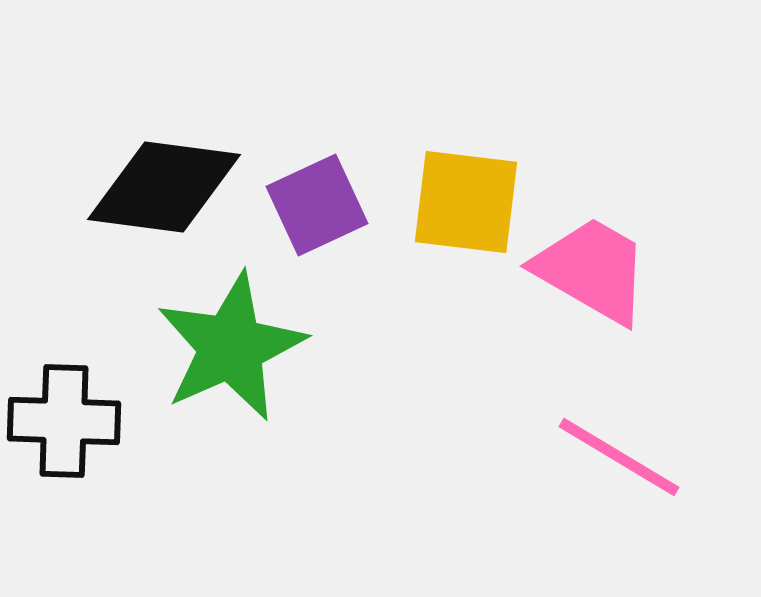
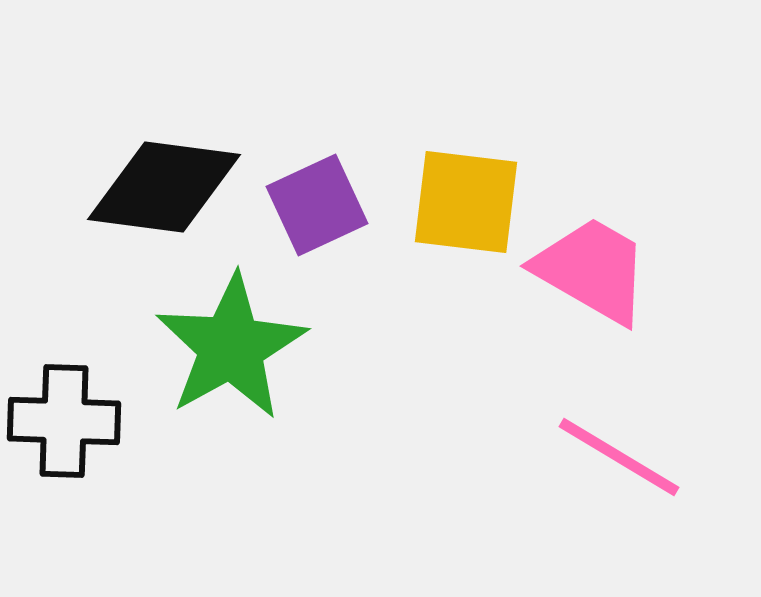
green star: rotated 5 degrees counterclockwise
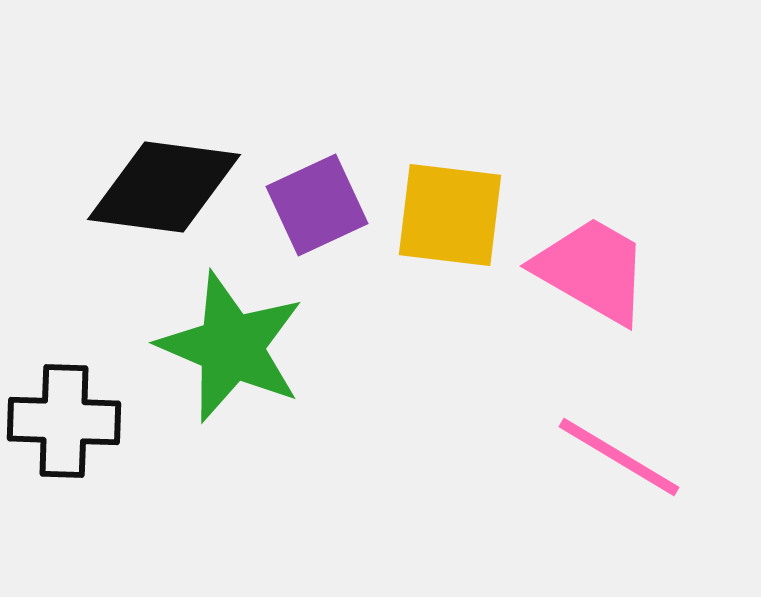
yellow square: moved 16 px left, 13 px down
green star: rotated 20 degrees counterclockwise
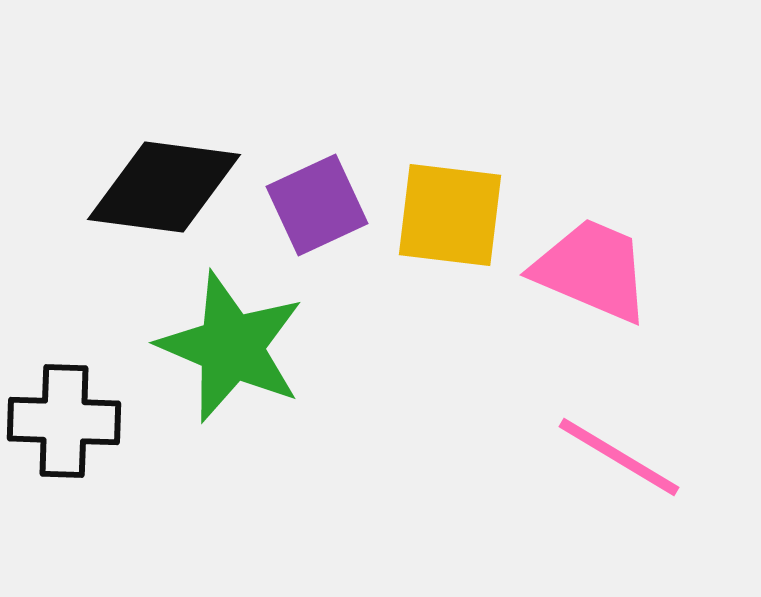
pink trapezoid: rotated 7 degrees counterclockwise
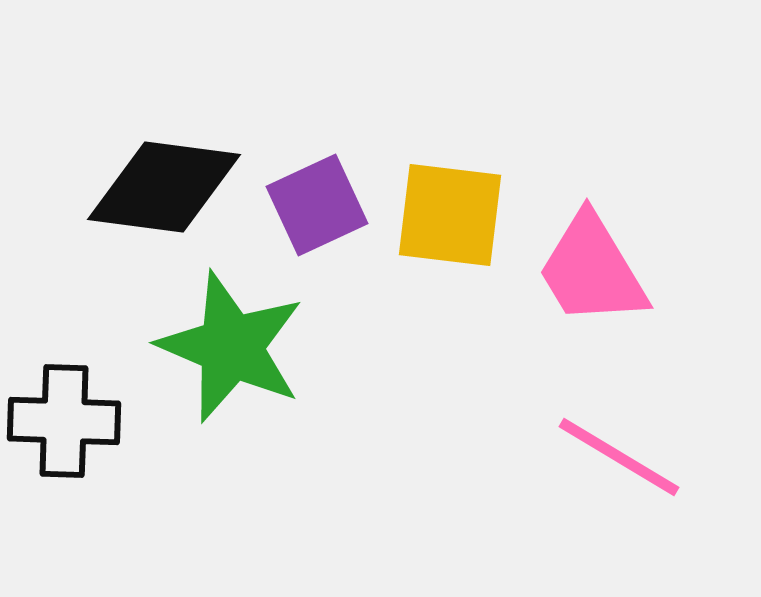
pink trapezoid: rotated 144 degrees counterclockwise
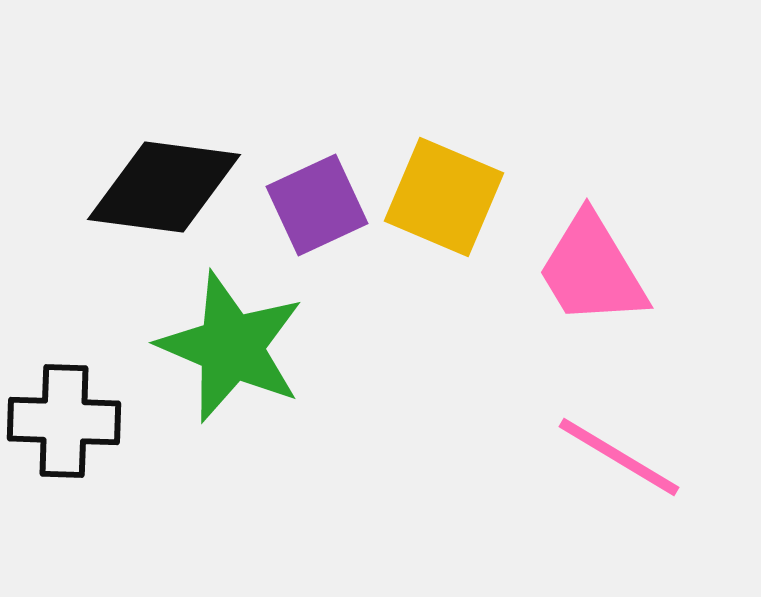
yellow square: moved 6 px left, 18 px up; rotated 16 degrees clockwise
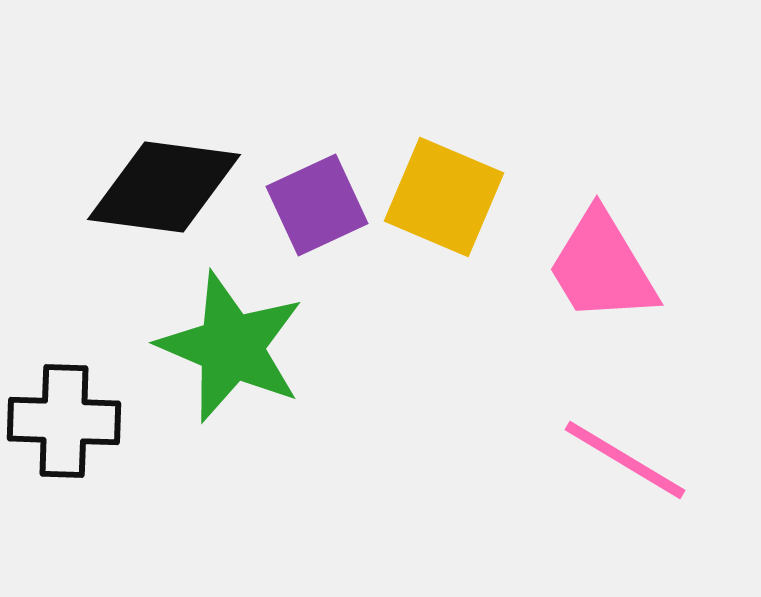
pink trapezoid: moved 10 px right, 3 px up
pink line: moved 6 px right, 3 px down
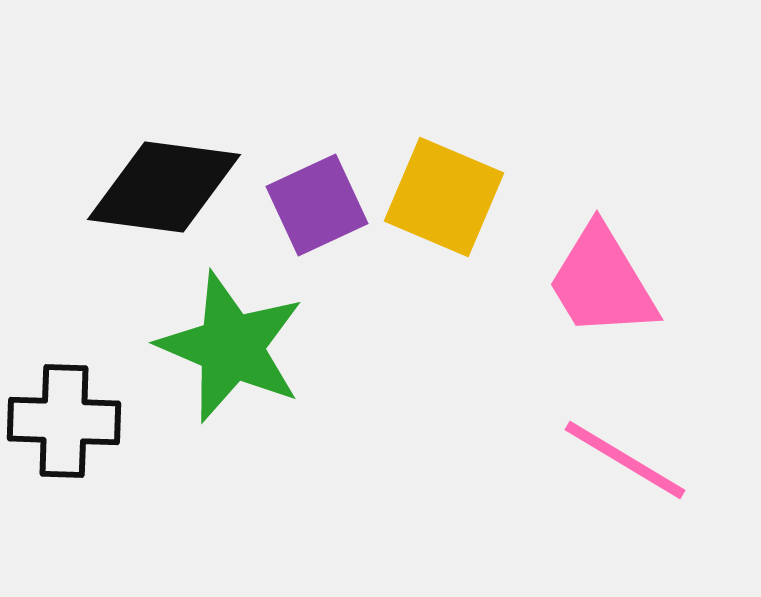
pink trapezoid: moved 15 px down
